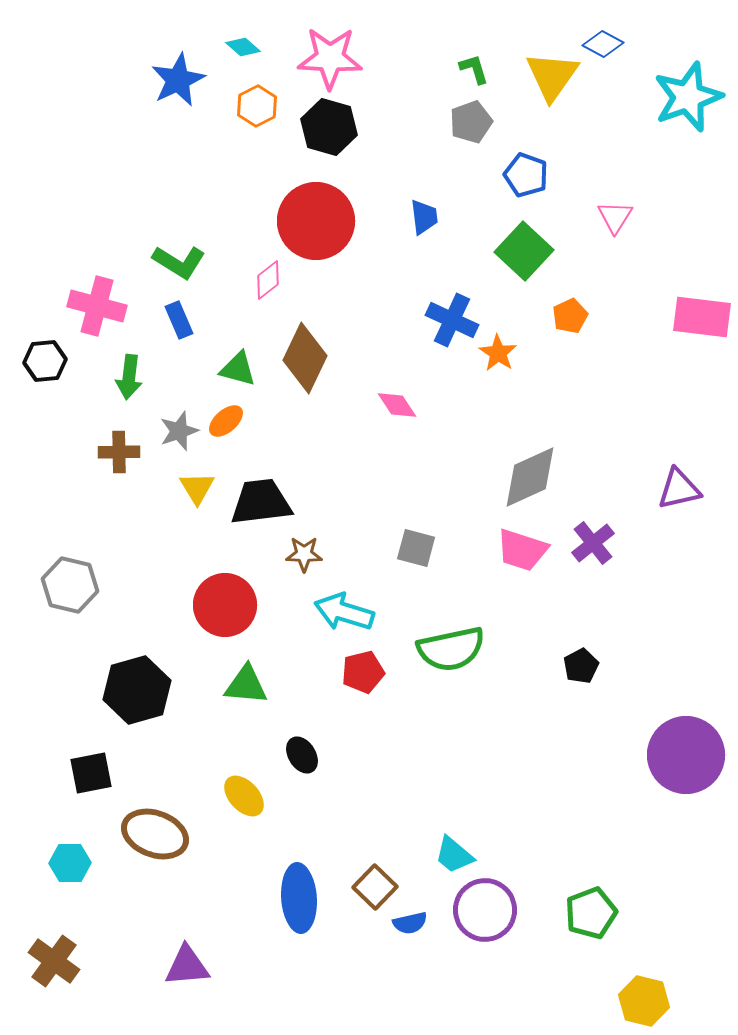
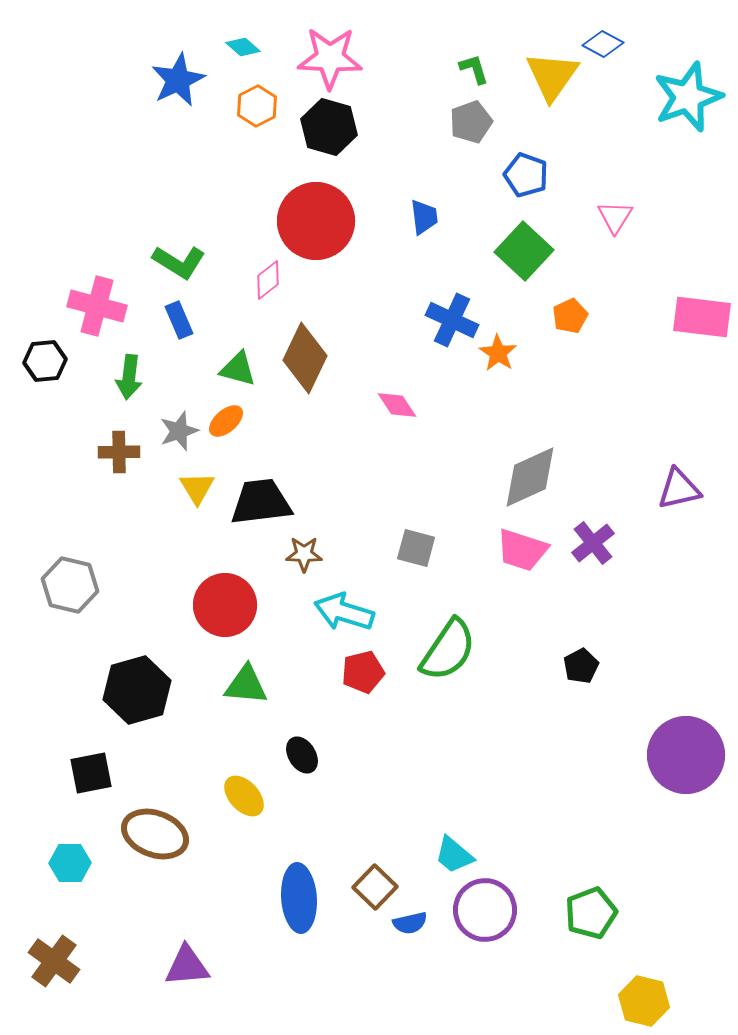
green semicircle at (451, 649): moved 3 px left, 1 px down; rotated 44 degrees counterclockwise
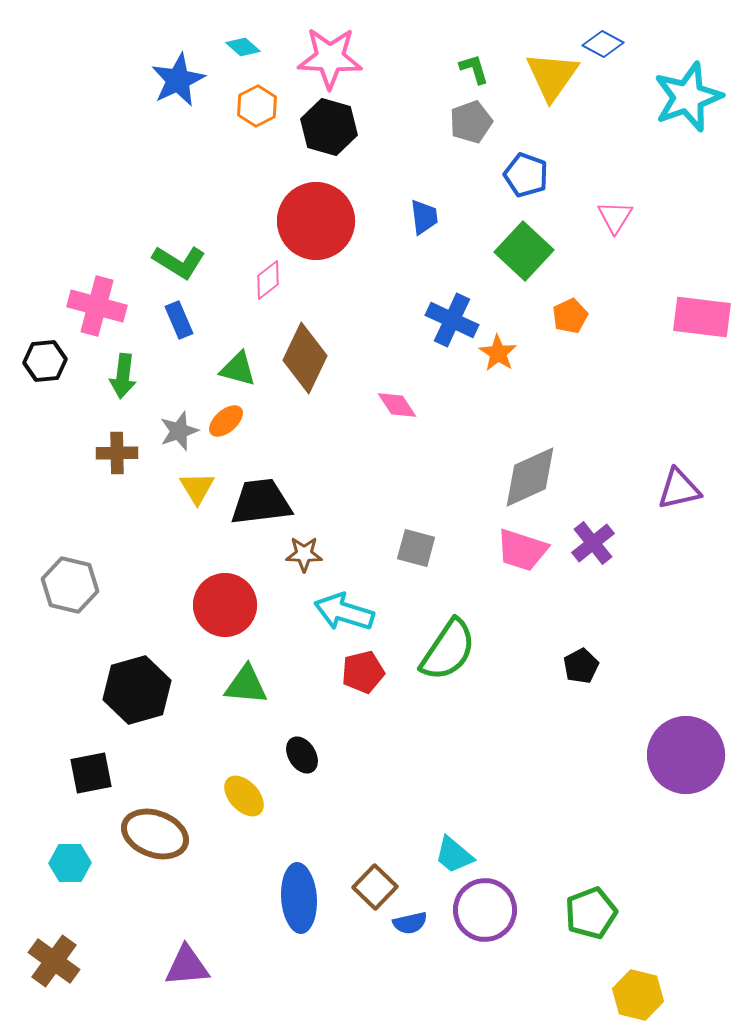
green arrow at (129, 377): moved 6 px left, 1 px up
brown cross at (119, 452): moved 2 px left, 1 px down
yellow hexagon at (644, 1001): moved 6 px left, 6 px up
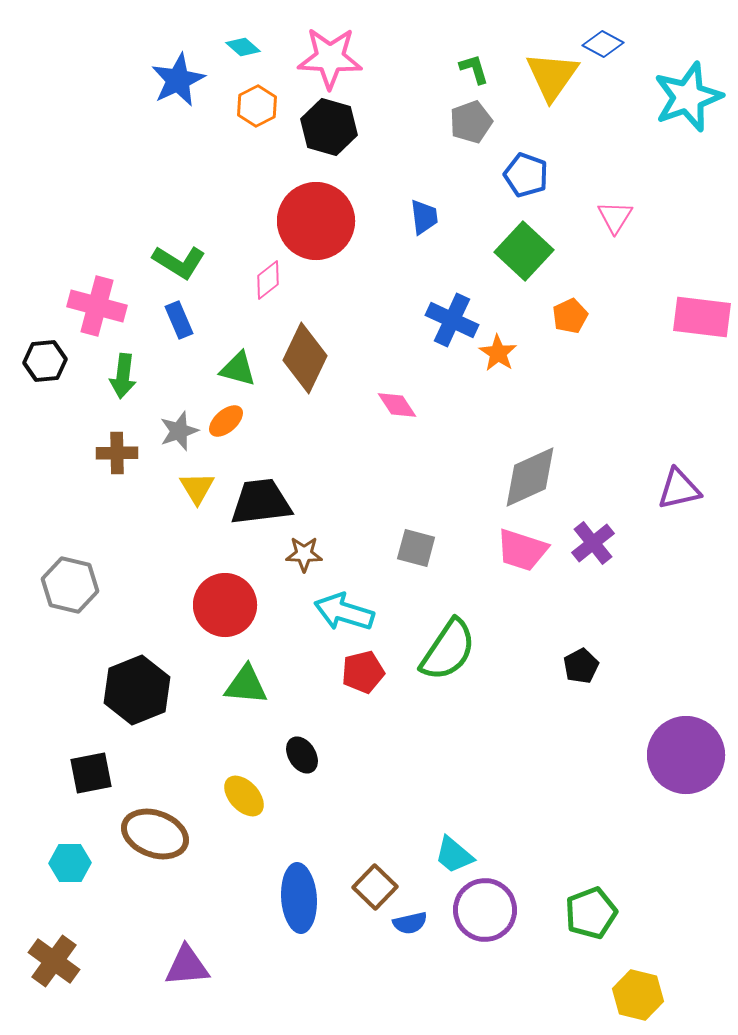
black hexagon at (137, 690): rotated 6 degrees counterclockwise
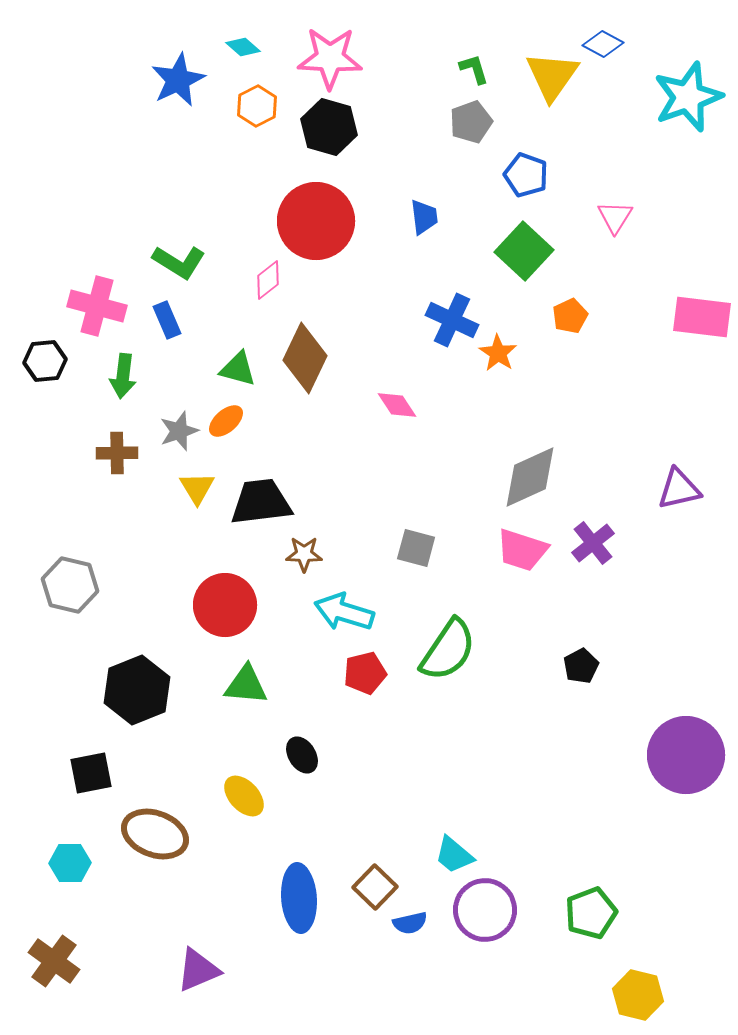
blue rectangle at (179, 320): moved 12 px left
red pentagon at (363, 672): moved 2 px right, 1 px down
purple triangle at (187, 966): moved 11 px right, 4 px down; rotated 18 degrees counterclockwise
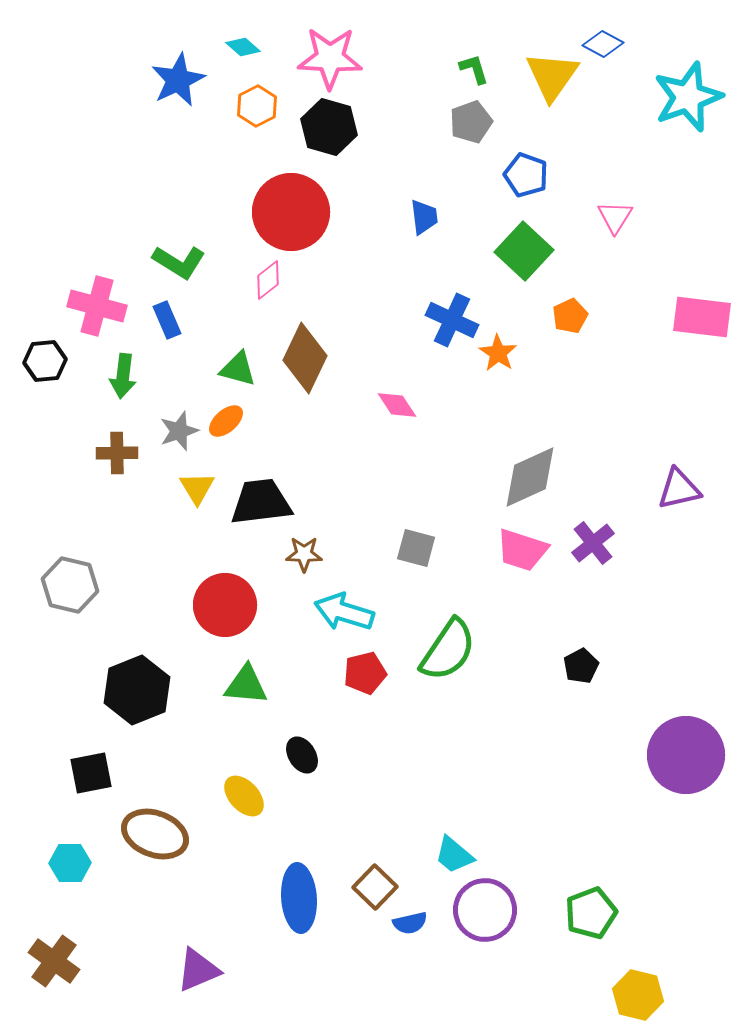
red circle at (316, 221): moved 25 px left, 9 px up
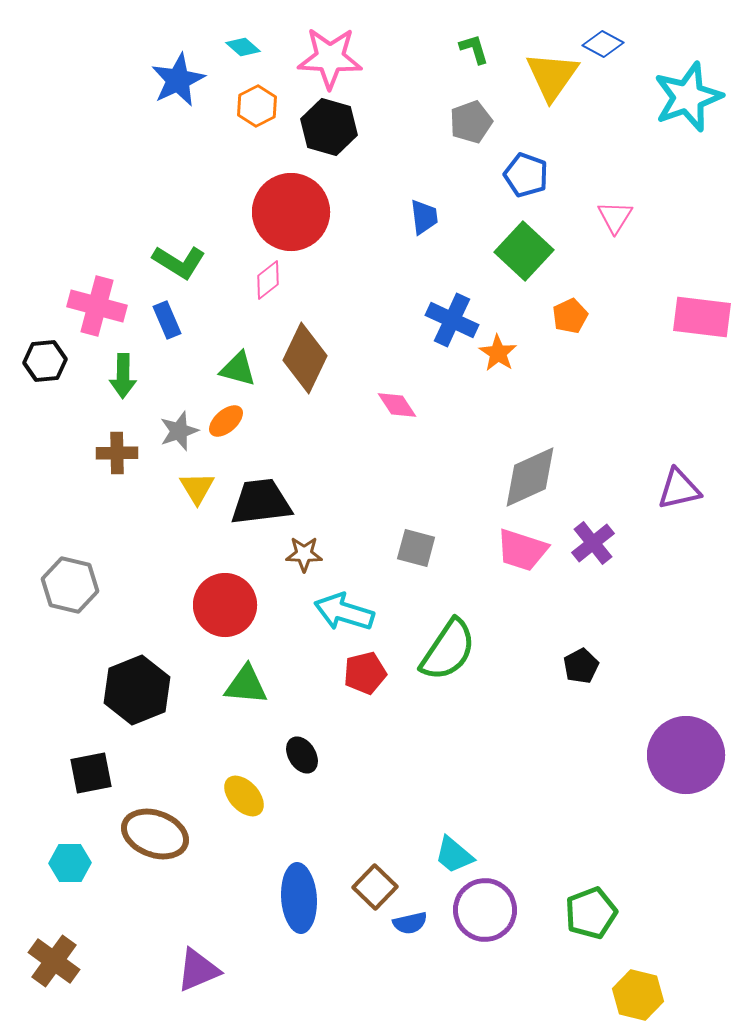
green L-shape at (474, 69): moved 20 px up
green arrow at (123, 376): rotated 6 degrees counterclockwise
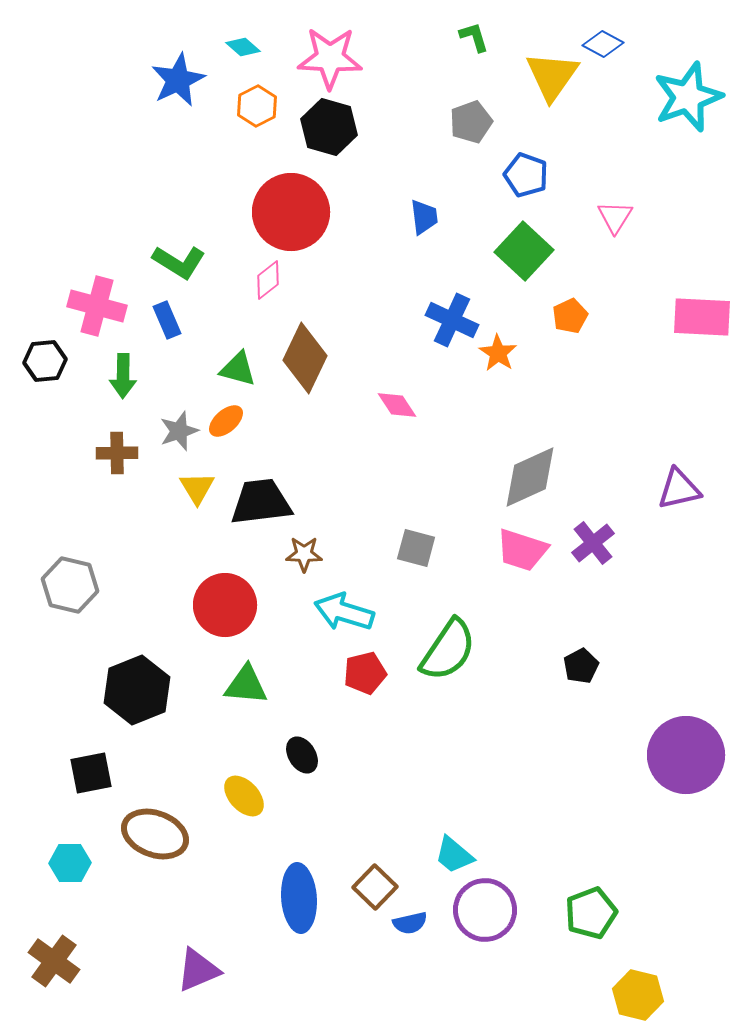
green L-shape at (474, 49): moved 12 px up
pink rectangle at (702, 317): rotated 4 degrees counterclockwise
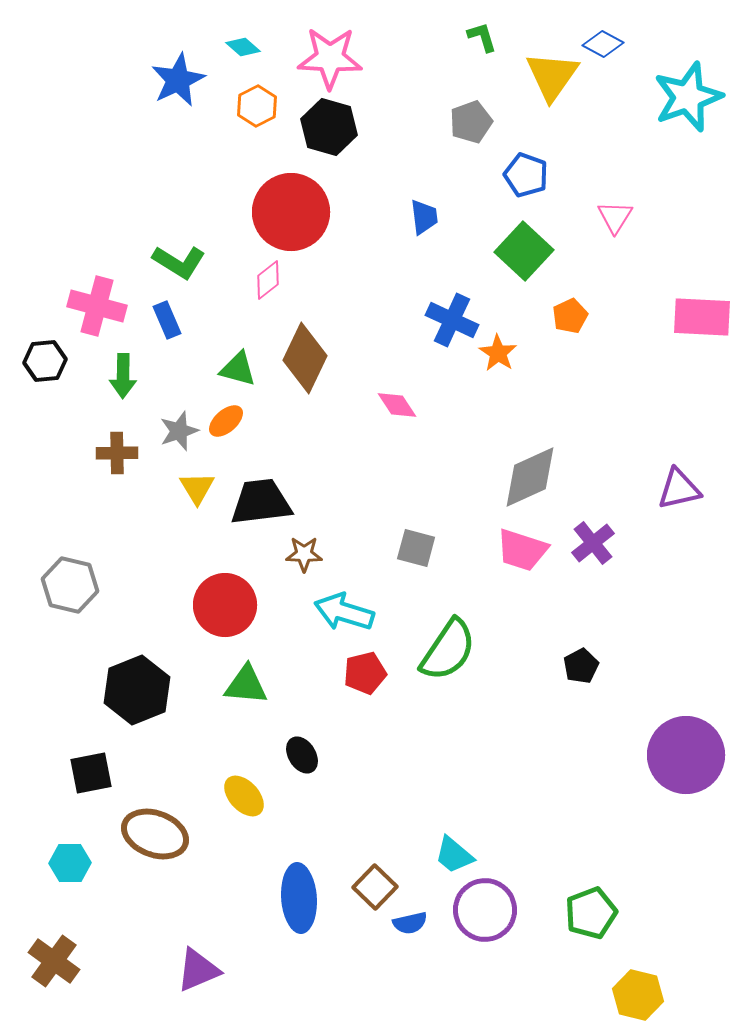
green L-shape at (474, 37): moved 8 px right
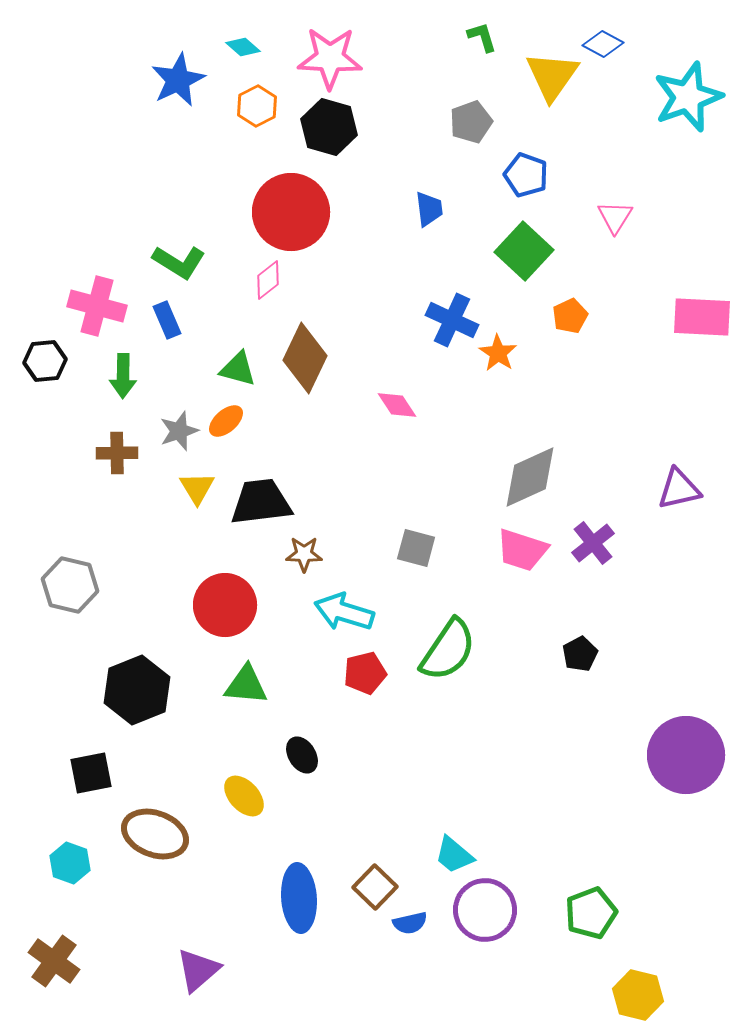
blue trapezoid at (424, 217): moved 5 px right, 8 px up
black pentagon at (581, 666): moved 1 px left, 12 px up
cyan hexagon at (70, 863): rotated 21 degrees clockwise
purple triangle at (198, 970): rotated 18 degrees counterclockwise
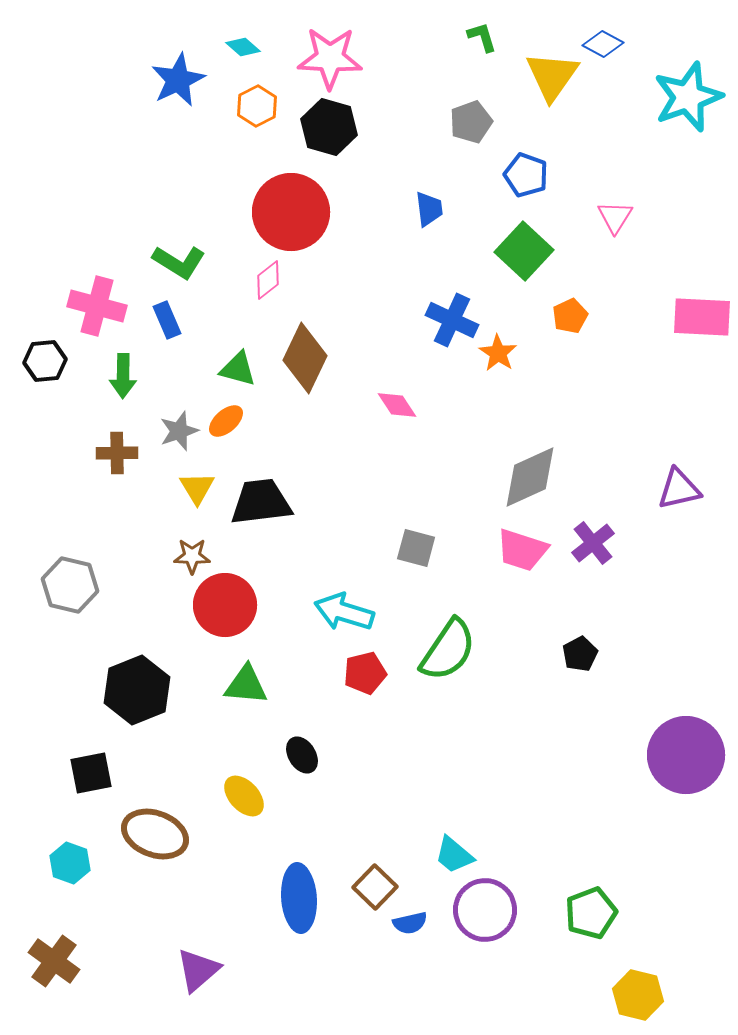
brown star at (304, 554): moved 112 px left, 2 px down
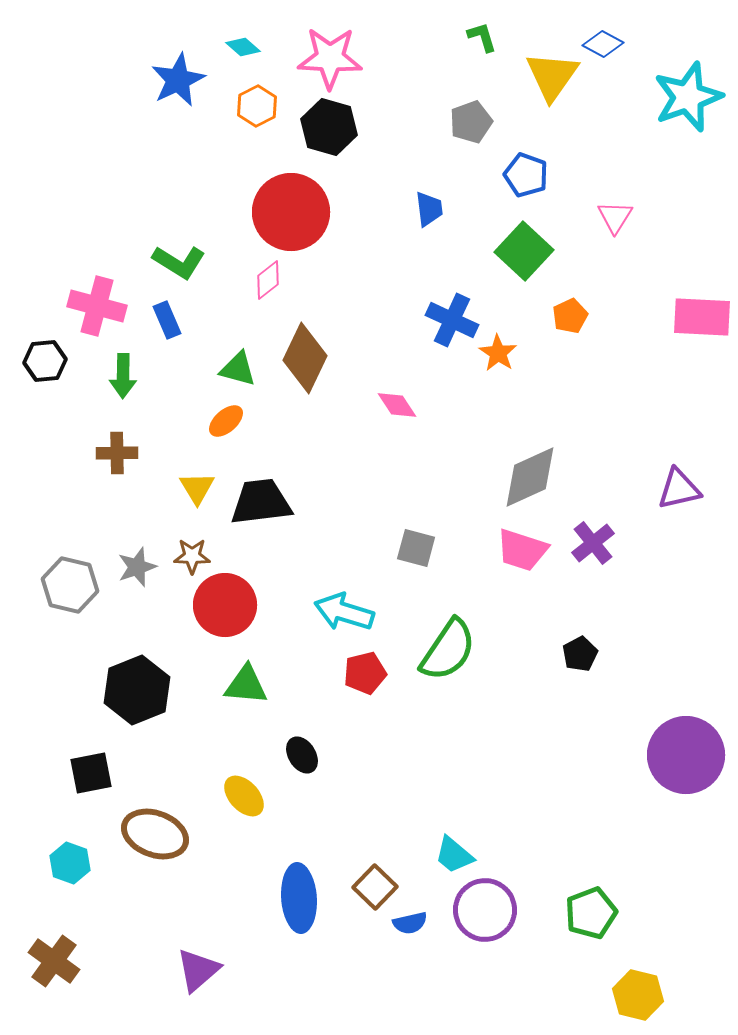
gray star at (179, 431): moved 42 px left, 136 px down
